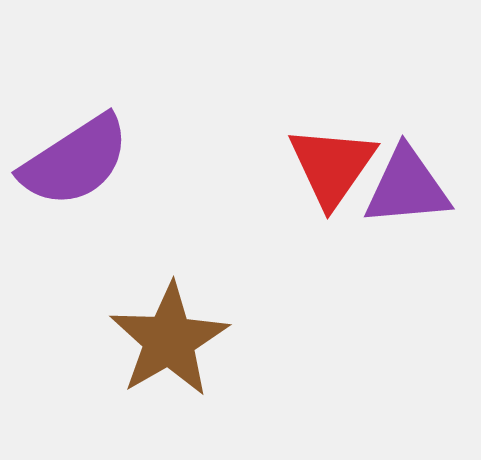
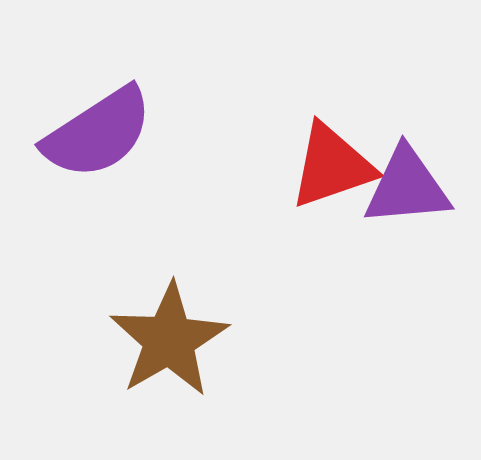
purple semicircle: moved 23 px right, 28 px up
red triangle: rotated 36 degrees clockwise
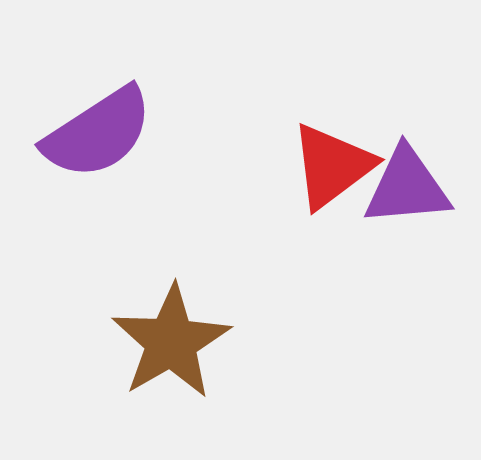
red triangle: rotated 18 degrees counterclockwise
brown star: moved 2 px right, 2 px down
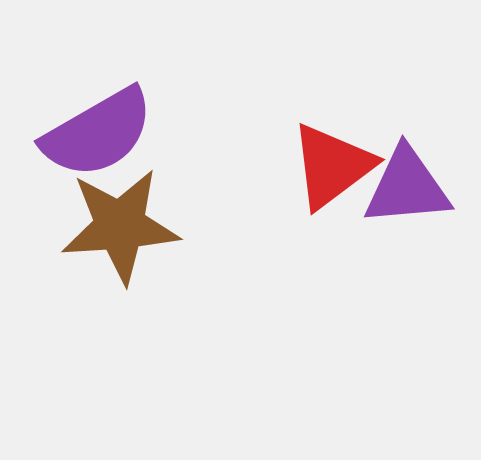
purple semicircle: rotated 3 degrees clockwise
brown star: moved 51 px left, 116 px up; rotated 26 degrees clockwise
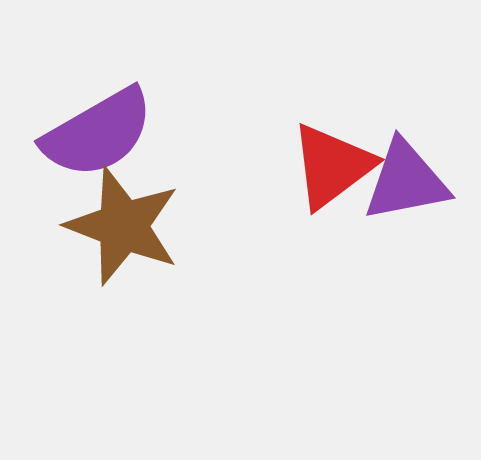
purple triangle: moved 1 px left, 6 px up; rotated 6 degrees counterclockwise
brown star: moved 3 px right; rotated 25 degrees clockwise
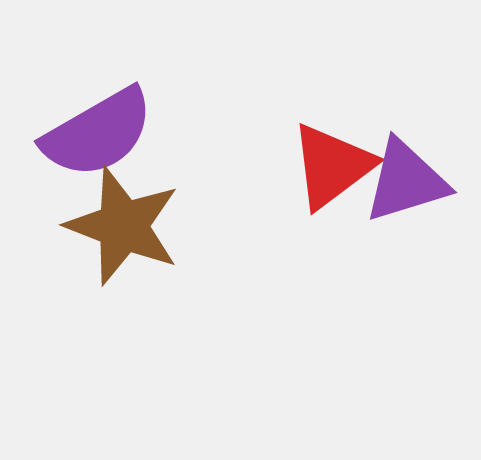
purple triangle: rotated 6 degrees counterclockwise
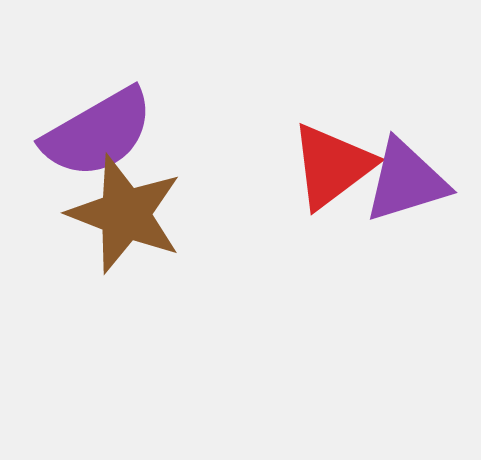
brown star: moved 2 px right, 12 px up
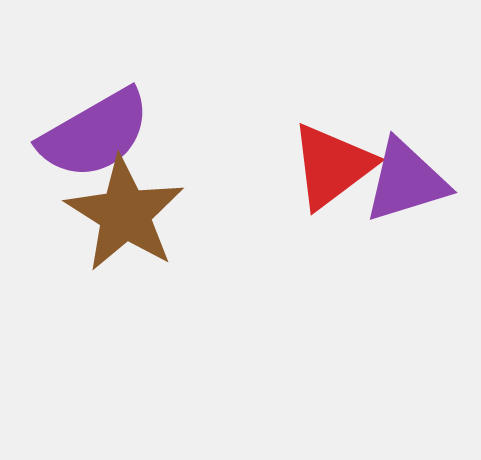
purple semicircle: moved 3 px left, 1 px down
brown star: rotated 11 degrees clockwise
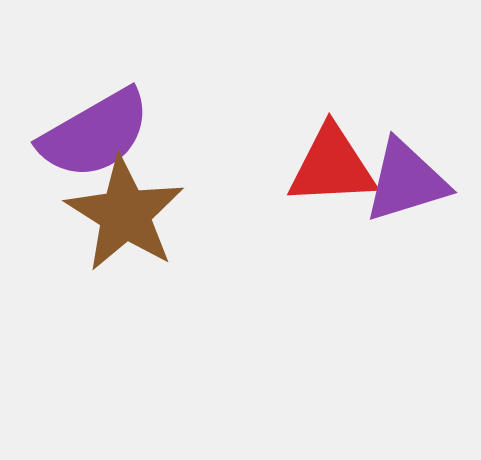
red triangle: rotated 34 degrees clockwise
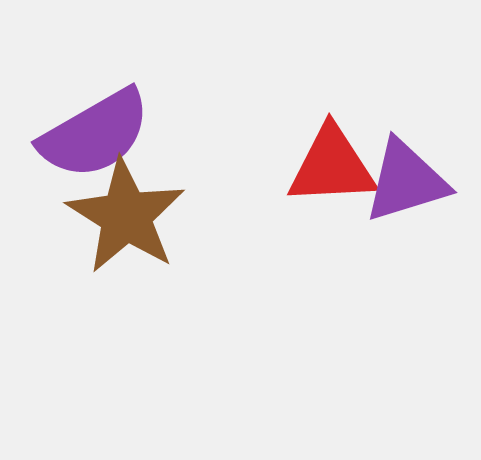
brown star: moved 1 px right, 2 px down
